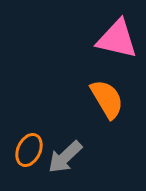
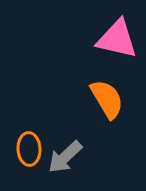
orange ellipse: moved 1 px up; rotated 28 degrees counterclockwise
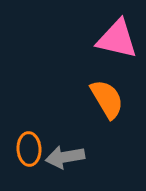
gray arrow: rotated 33 degrees clockwise
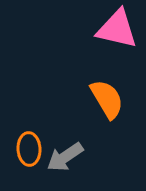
pink triangle: moved 10 px up
gray arrow: rotated 24 degrees counterclockwise
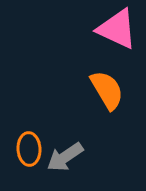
pink triangle: rotated 12 degrees clockwise
orange semicircle: moved 9 px up
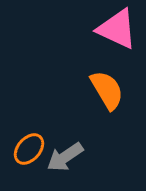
orange ellipse: rotated 44 degrees clockwise
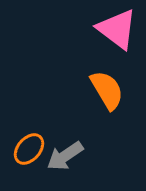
pink triangle: rotated 12 degrees clockwise
gray arrow: moved 1 px up
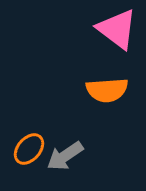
orange semicircle: rotated 117 degrees clockwise
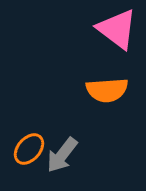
gray arrow: moved 3 px left, 1 px up; rotated 18 degrees counterclockwise
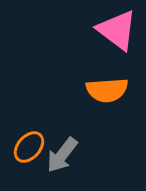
pink triangle: moved 1 px down
orange ellipse: moved 2 px up
